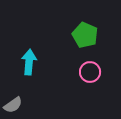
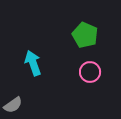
cyan arrow: moved 4 px right, 1 px down; rotated 25 degrees counterclockwise
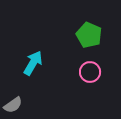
green pentagon: moved 4 px right
cyan arrow: rotated 50 degrees clockwise
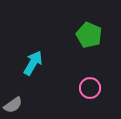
pink circle: moved 16 px down
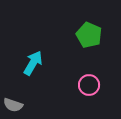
pink circle: moved 1 px left, 3 px up
gray semicircle: rotated 54 degrees clockwise
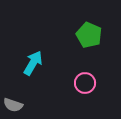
pink circle: moved 4 px left, 2 px up
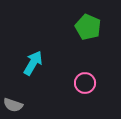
green pentagon: moved 1 px left, 8 px up
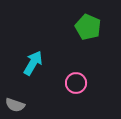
pink circle: moved 9 px left
gray semicircle: moved 2 px right
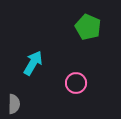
gray semicircle: moved 1 px left, 1 px up; rotated 108 degrees counterclockwise
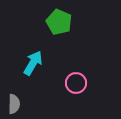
green pentagon: moved 29 px left, 5 px up
